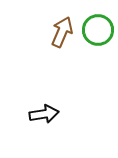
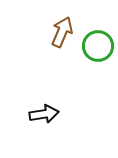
green circle: moved 16 px down
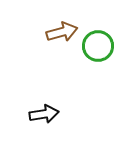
brown arrow: rotated 52 degrees clockwise
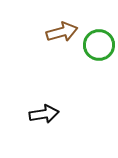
green circle: moved 1 px right, 1 px up
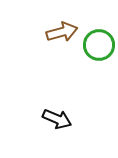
black arrow: moved 13 px right, 5 px down; rotated 32 degrees clockwise
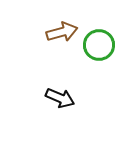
black arrow: moved 3 px right, 21 px up
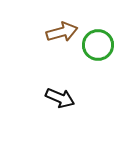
green circle: moved 1 px left
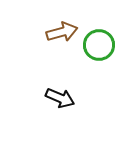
green circle: moved 1 px right
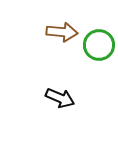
brown arrow: rotated 20 degrees clockwise
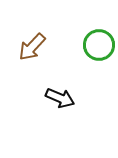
brown arrow: moved 30 px left, 15 px down; rotated 128 degrees clockwise
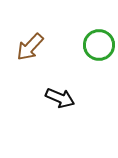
brown arrow: moved 2 px left
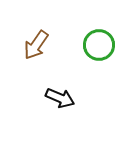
brown arrow: moved 6 px right, 2 px up; rotated 8 degrees counterclockwise
